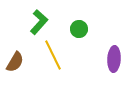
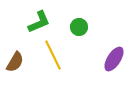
green L-shape: rotated 25 degrees clockwise
green circle: moved 2 px up
purple ellipse: rotated 30 degrees clockwise
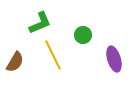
green L-shape: moved 1 px right, 1 px down
green circle: moved 4 px right, 8 px down
purple ellipse: rotated 50 degrees counterclockwise
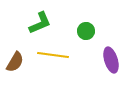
green circle: moved 3 px right, 4 px up
yellow line: rotated 56 degrees counterclockwise
purple ellipse: moved 3 px left, 1 px down
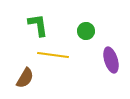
green L-shape: moved 2 px left, 2 px down; rotated 75 degrees counterclockwise
brown semicircle: moved 10 px right, 16 px down
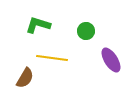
green L-shape: rotated 65 degrees counterclockwise
yellow line: moved 1 px left, 3 px down
purple ellipse: rotated 15 degrees counterclockwise
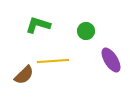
yellow line: moved 1 px right, 3 px down; rotated 12 degrees counterclockwise
brown semicircle: moved 1 px left, 3 px up; rotated 15 degrees clockwise
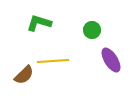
green L-shape: moved 1 px right, 2 px up
green circle: moved 6 px right, 1 px up
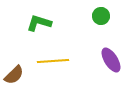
green circle: moved 9 px right, 14 px up
brown semicircle: moved 10 px left
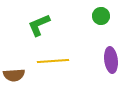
green L-shape: moved 2 px down; rotated 40 degrees counterclockwise
purple ellipse: rotated 25 degrees clockwise
brown semicircle: rotated 40 degrees clockwise
